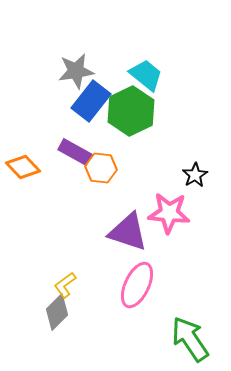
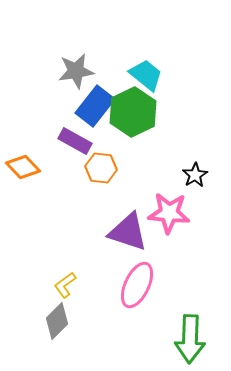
blue rectangle: moved 4 px right, 5 px down
green hexagon: moved 2 px right, 1 px down
purple rectangle: moved 11 px up
gray diamond: moved 9 px down
green arrow: rotated 144 degrees counterclockwise
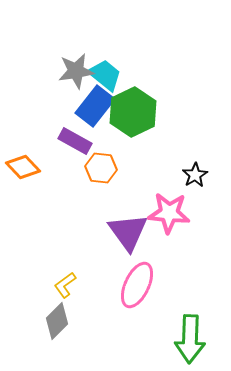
cyan trapezoid: moved 41 px left
purple triangle: rotated 36 degrees clockwise
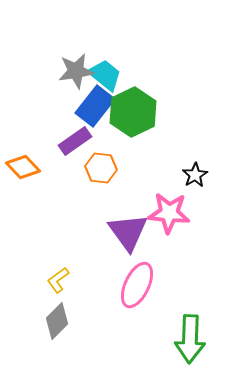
purple rectangle: rotated 64 degrees counterclockwise
yellow L-shape: moved 7 px left, 5 px up
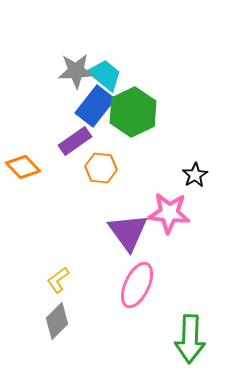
gray star: rotated 6 degrees clockwise
